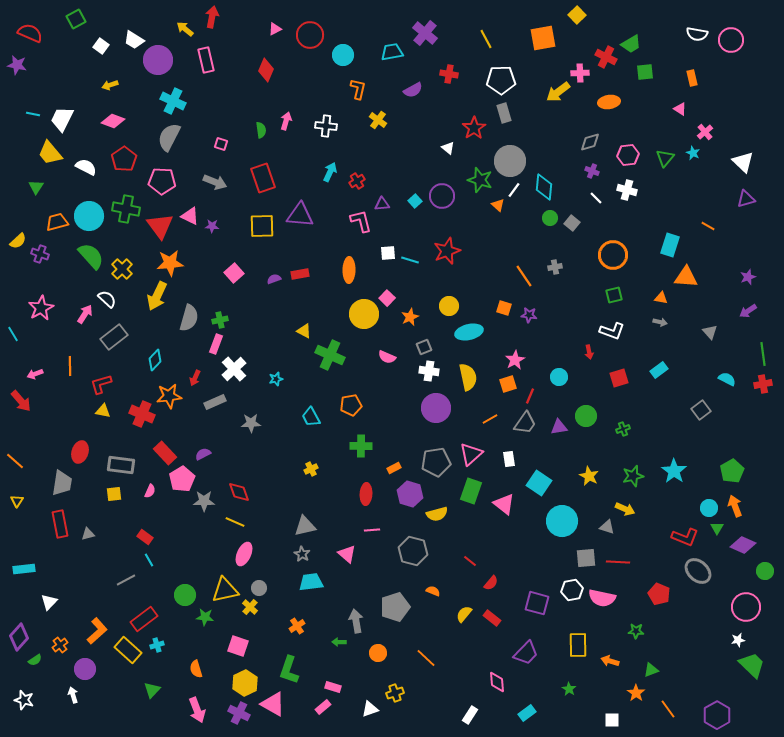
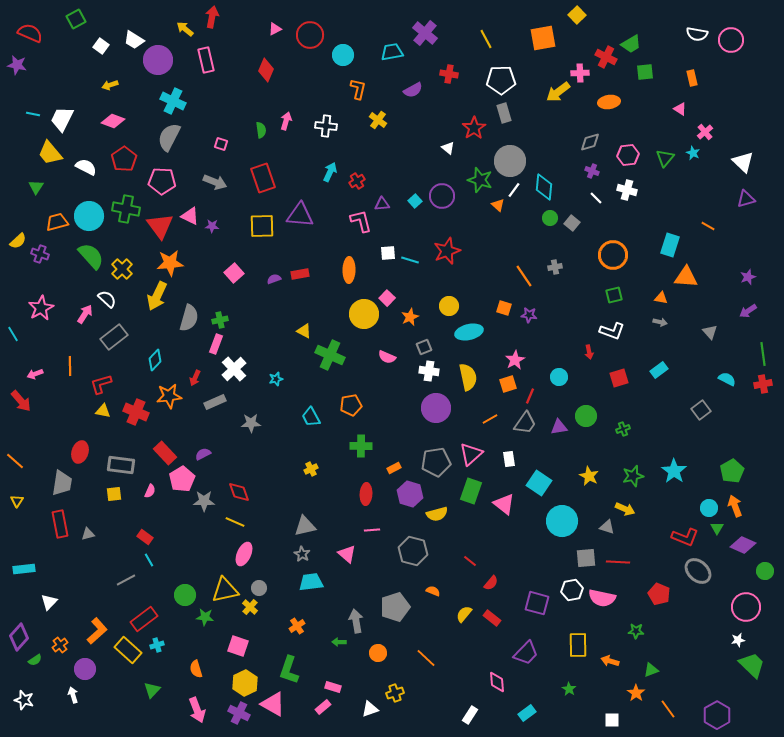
red cross at (142, 414): moved 6 px left, 2 px up
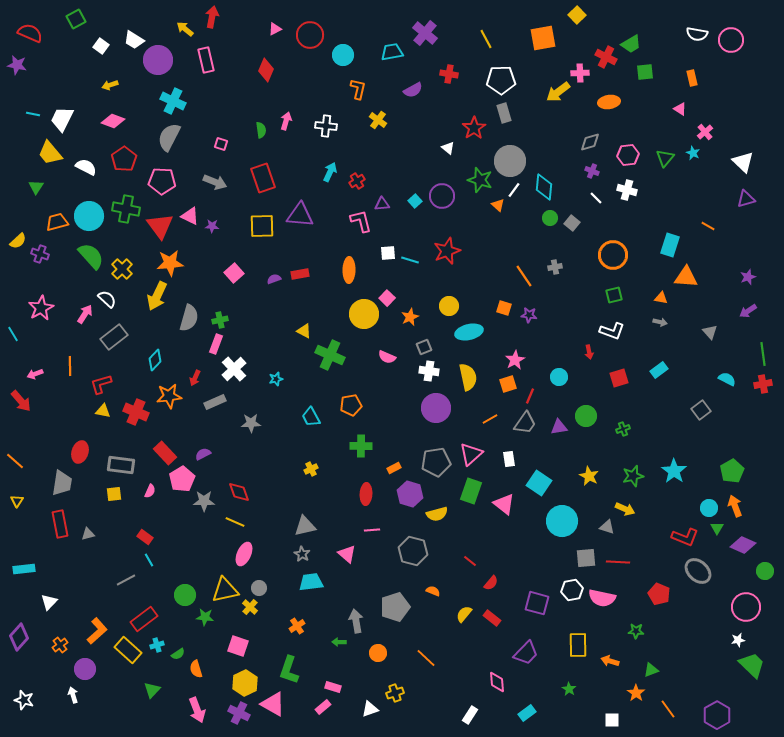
green semicircle at (35, 660): moved 143 px right, 6 px up
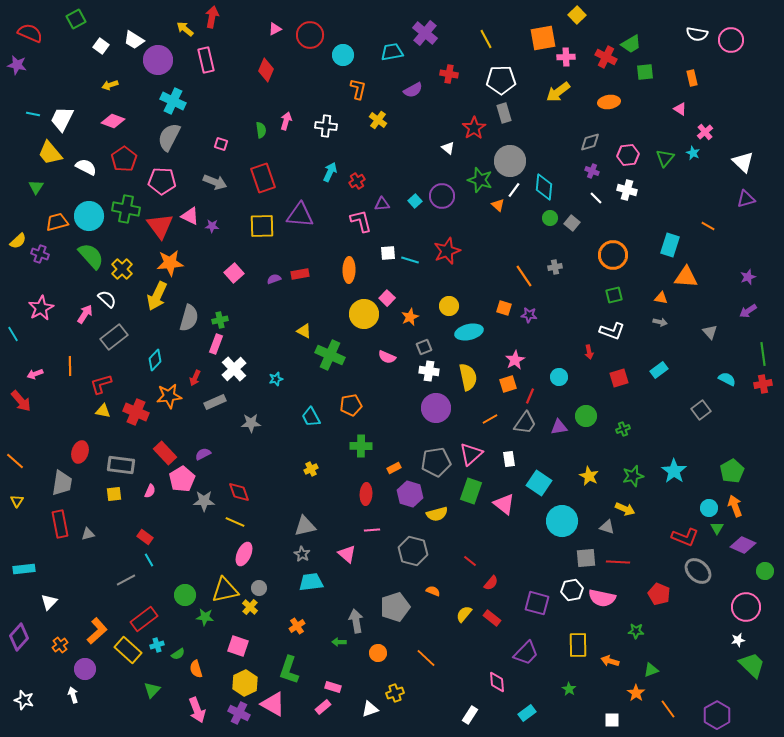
pink cross at (580, 73): moved 14 px left, 16 px up
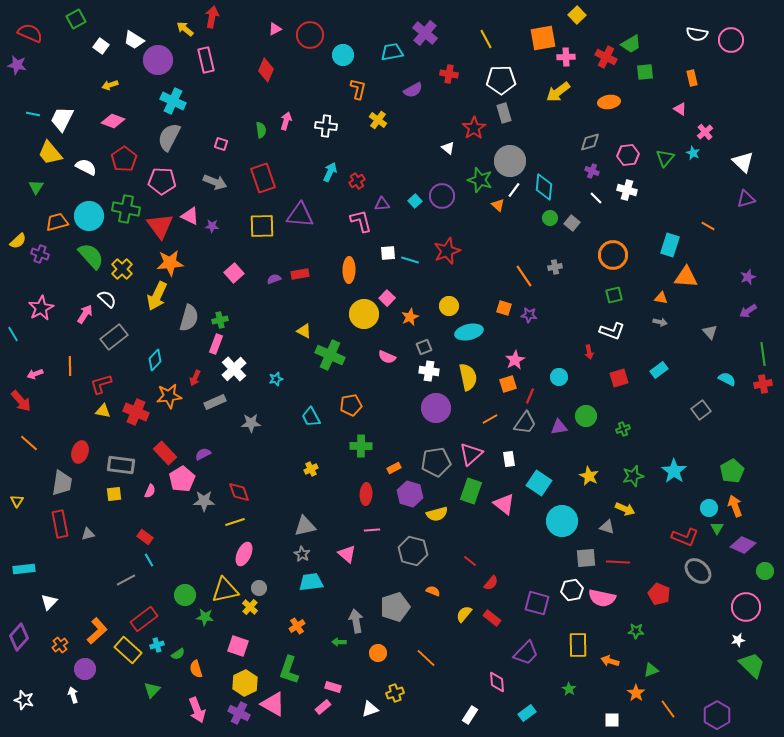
orange line at (15, 461): moved 14 px right, 18 px up
yellow line at (235, 522): rotated 42 degrees counterclockwise
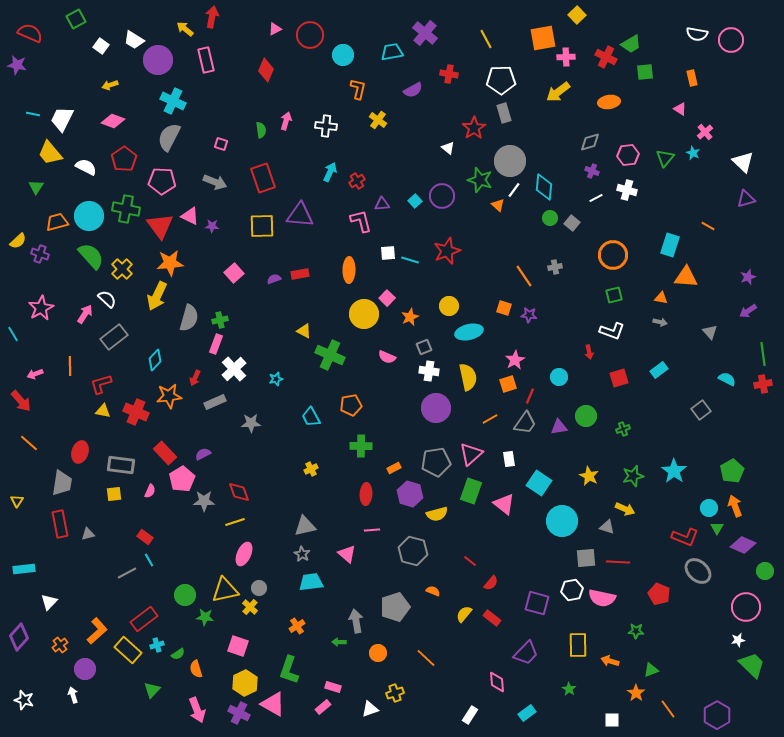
white line at (596, 198): rotated 72 degrees counterclockwise
gray line at (126, 580): moved 1 px right, 7 px up
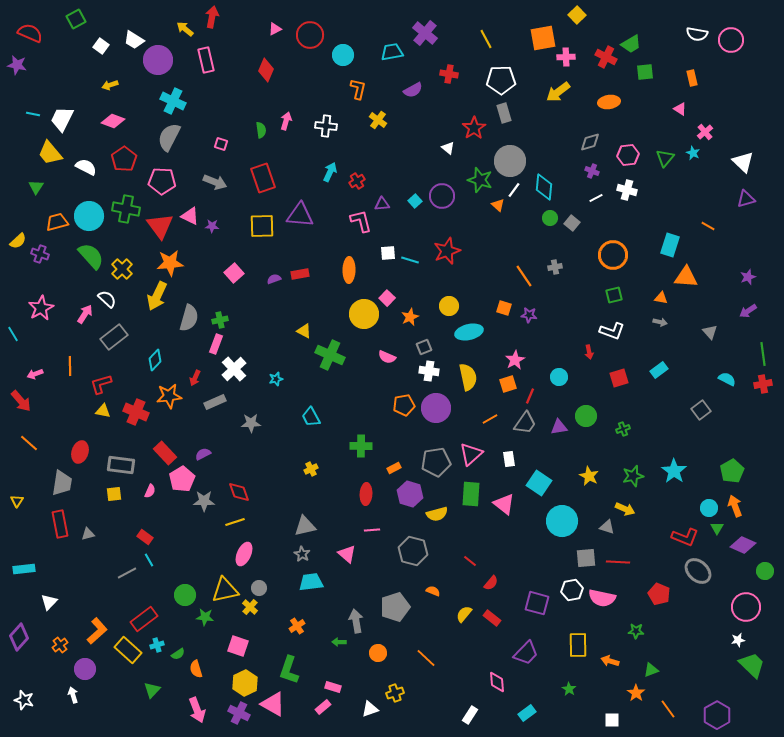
orange pentagon at (351, 405): moved 53 px right
green rectangle at (471, 491): moved 3 px down; rotated 15 degrees counterclockwise
